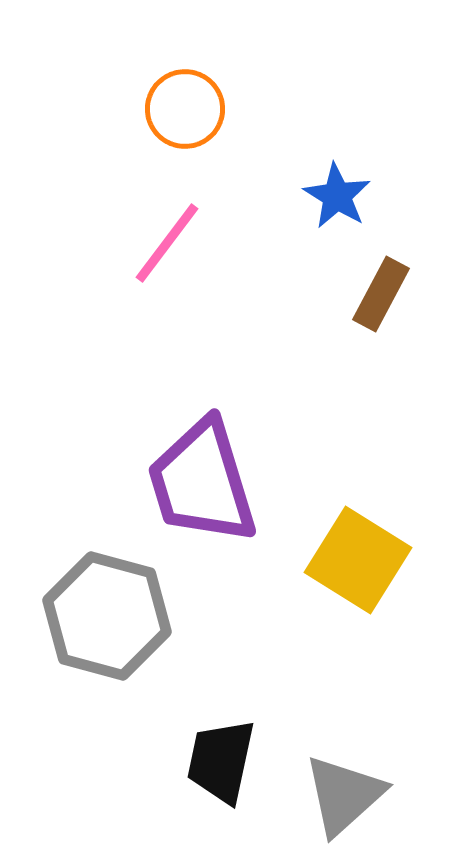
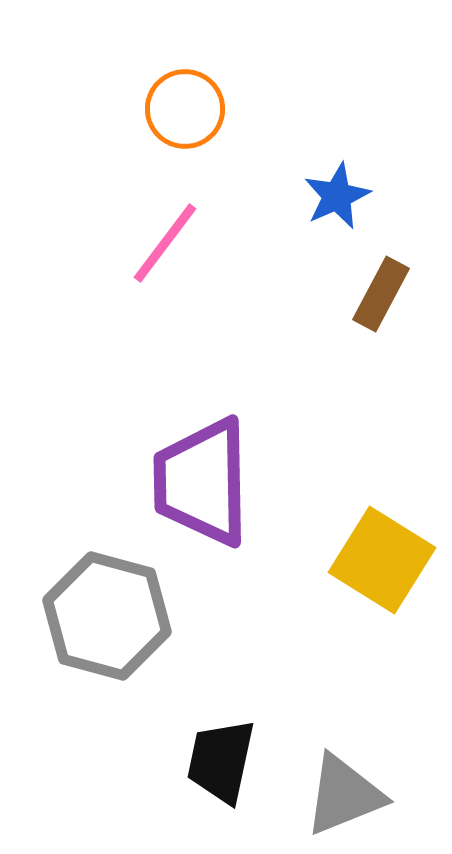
blue star: rotated 16 degrees clockwise
pink line: moved 2 px left
purple trapezoid: rotated 16 degrees clockwise
yellow square: moved 24 px right
gray triangle: rotated 20 degrees clockwise
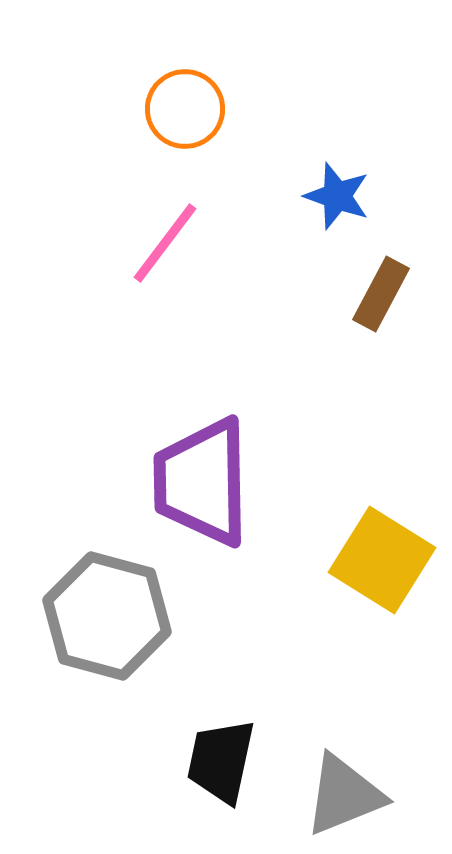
blue star: rotated 28 degrees counterclockwise
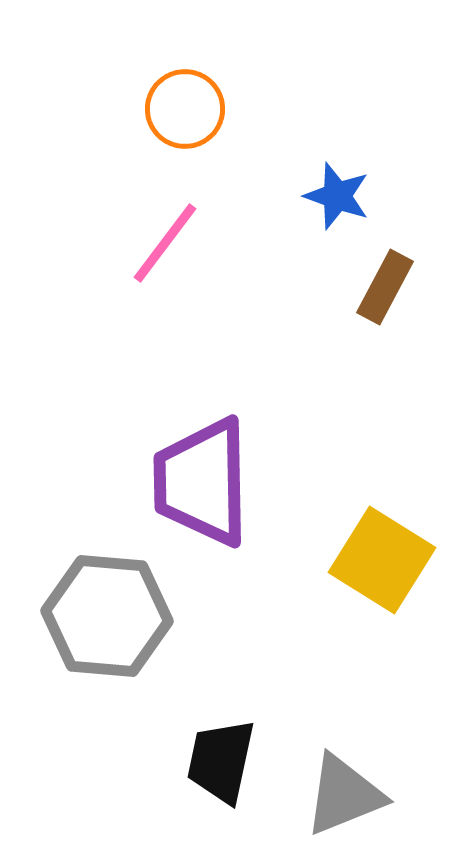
brown rectangle: moved 4 px right, 7 px up
gray hexagon: rotated 10 degrees counterclockwise
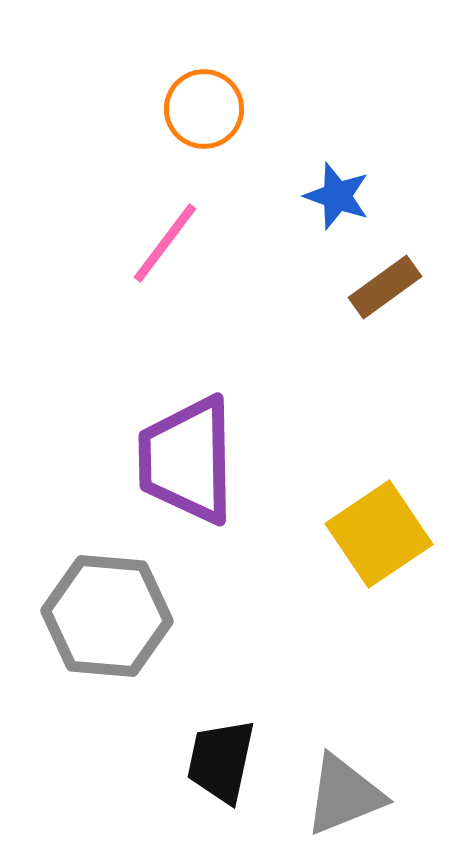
orange circle: moved 19 px right
brown rectangle: rotated 26 degrees clockwise
purple trapezoid: moved 15 px left, 22 px up
yellow square: moved 3 px left, 26 px up; rotated 24 degrees clockwise
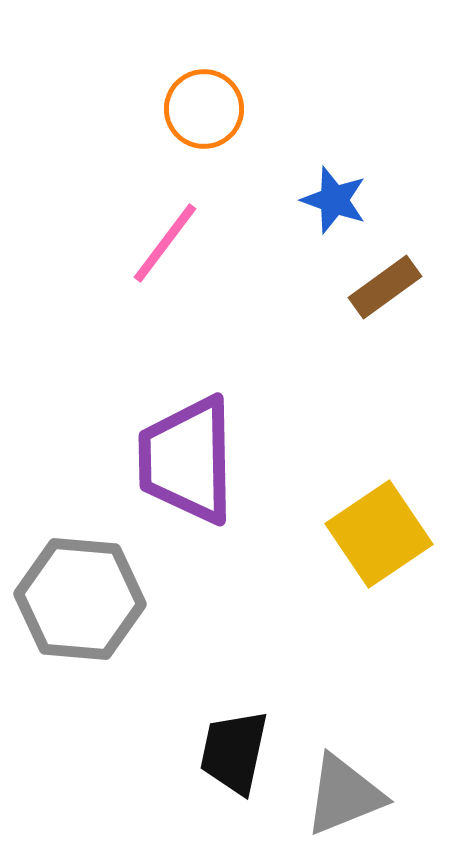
blue star: moved 3 px left, 4 px down
gray hexagon: moved 27 px left, 17 px up
black trapezoid: moved 13 px right, 9 px up
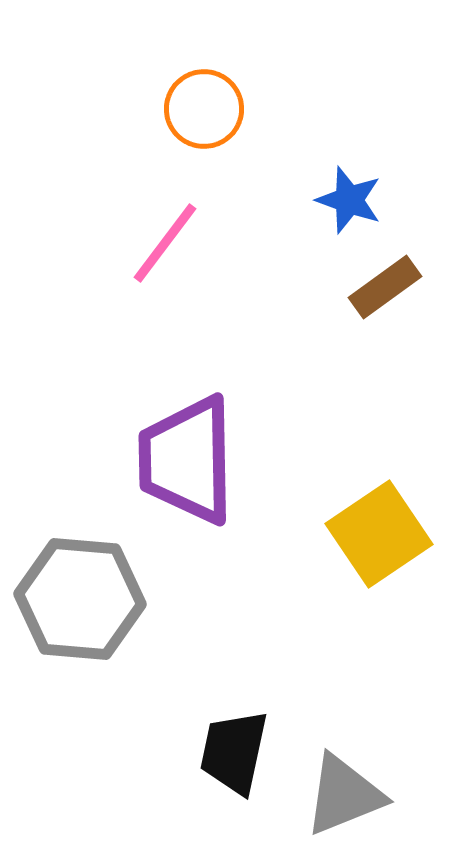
blue star: moved 15 px right
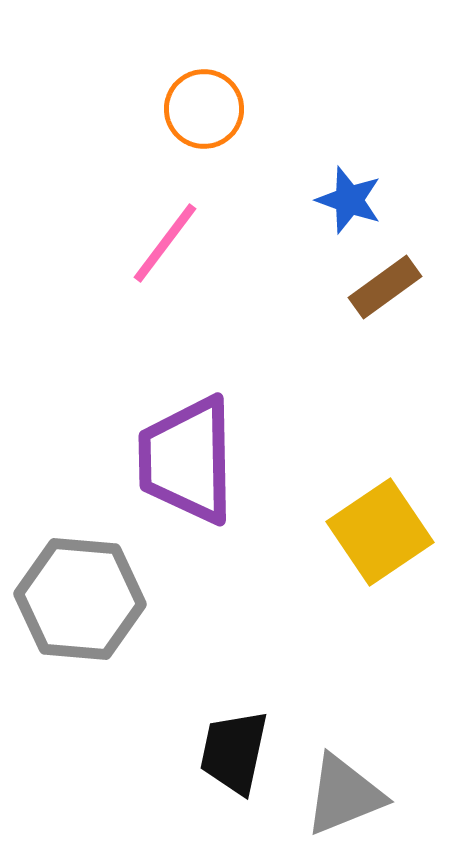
yellow square: moved 1 px right, 2 px up
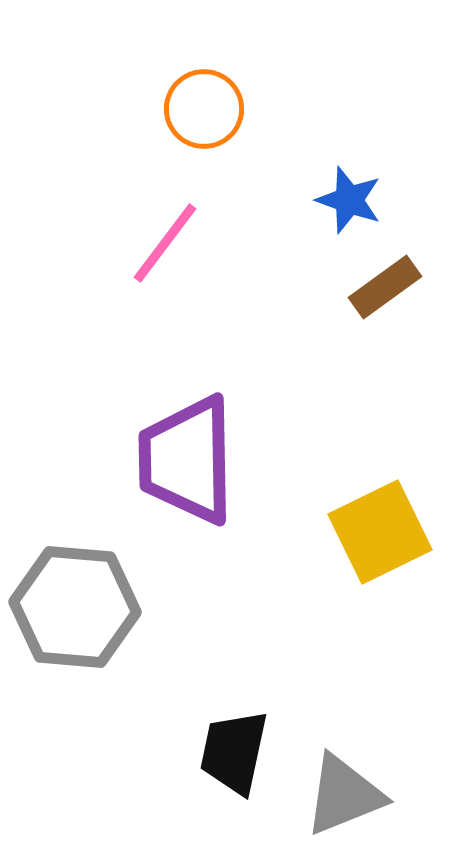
yellow square: rotated 8 degrees clockwise
gray hexagon: moved 5 px left, 8 px down
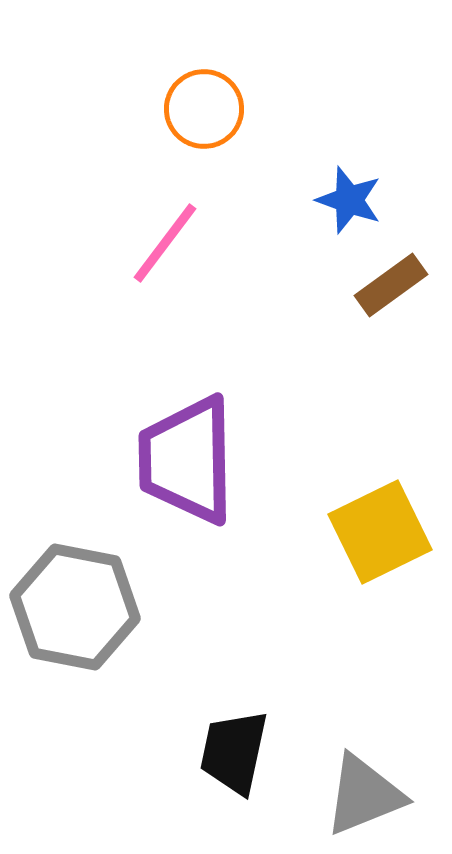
brown rectangle: moved 6 px right, 2 px up
gray hexagon: rotated 6 degrees clockwise
gray triangle: moved 20 px right
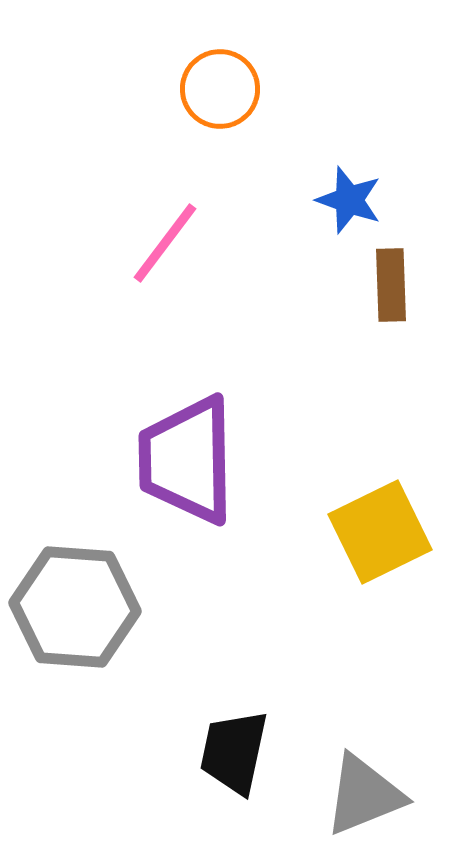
orange circle: moved 16 px right, 20 px up
brown rectangle: rotated 56 degrees counterclockwise
gray hexagon: rotated 7 degrees counterclockwise
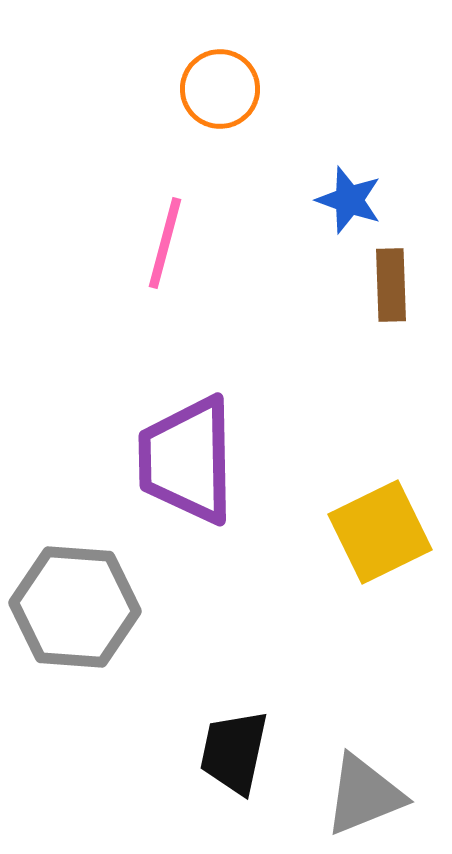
pink line: rotated 22 degrees counterclockwise
